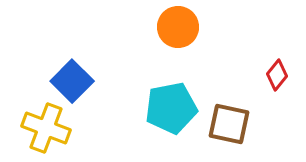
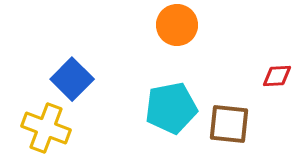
orange circle: moved 1 px left, 2 px up
red diamond: moved 1 px down; rotated 48 degrees clockwise
blue square: moved 2 px up
brown square: rotated 6 degrees counterclockwise
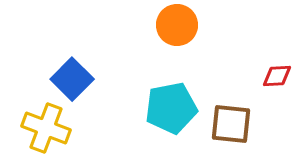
brown square: moved 2 px right
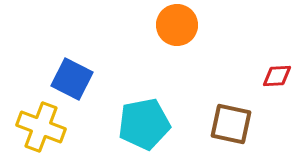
blue square: rotated 18 degrees counterclockwise
cyan pentagon: moved 27 px left, 16 px down
brown square: rotated 6 degrees clockwise
yellow cross: moved 5 px left, 1 px up
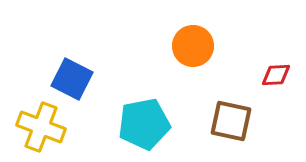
orange circle: moved 16 px right, 21 px down
red diamond: moved 1 px left, 1 px up
brown square: moved 3 px up
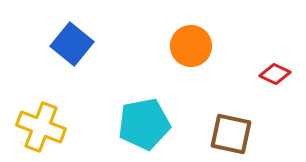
orange circle: moved 2 px left
red diamond: moved 1 px left, 1 px up; rotated 28 degrees clockwise
blue square: moved 35 px up; rotated 12 degrees clockwise
brown square: moved 13 px down
